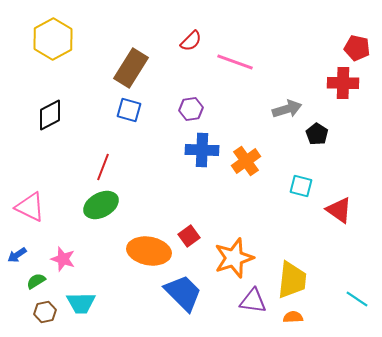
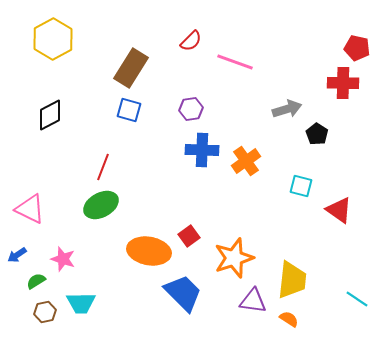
pink triangle: moved 2 px down
orange semicircle: moved 4 px left, 2 px down; rotated 36 degrees clockwise
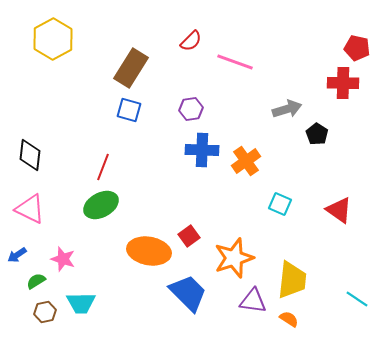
black diamond: moved 20 px left, 40 px down; rotated 56 degrees counterclockwise
cyan square: moved 21 px left, 18 px down; rotated 10 degrees clockwise
blue trapezoid: moved 5 px right
